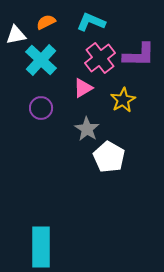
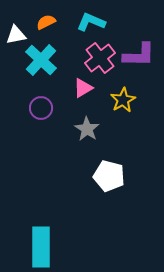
white pentagon: moved 19 px down; rotated 16 degrees counterclockwise
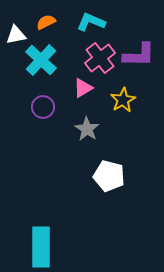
purple circle: moved 2 px right, 1 px up
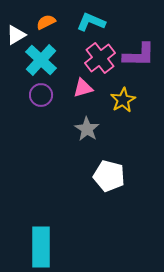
white triangle: rotated 20 degrees counterclockwise
pink triangle: rotated 15 degrees clockwise
purple circle: moved 2 px left, 12 px up
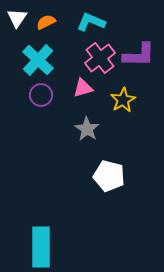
white triangle: moved 1 px right, 17 px up; rotated 25 degrees counterclockwise
cyan cross: moved 3 px left
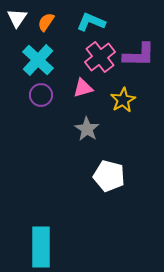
orange semicircle: rotated 30 degrees counterclockwise
pink cross: moved 1 px up
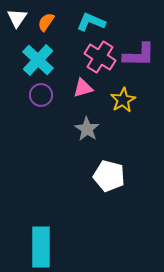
pink cross: rotated 20 degrees counterclockwise
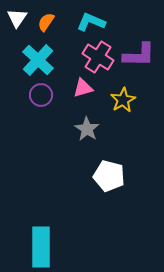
pink cross: moved 2 px left
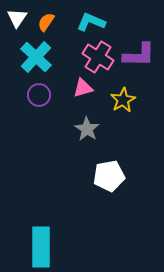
cyan cross: moved 2 px left, 3 px up
purple circle: moved 2 px left
white pentagon: rotated 24 degrees counterclockwise
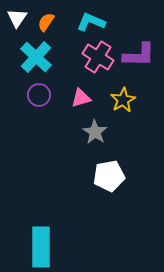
pink triangle: moved 2 px left, 10 px down
gray star: moved 8 px right, 3 px down
